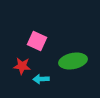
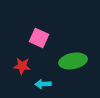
pink square: moved 2 px right, 3 px up
cyan arrow: moved 2 px right, 5 px down
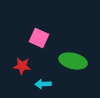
green ellipse: rotated 24 degrees clockwise
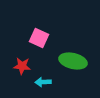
cyan arrow: moved 2 px up
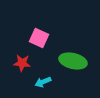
red star: moved 3 px up
cyan arrow: rotated 21 degrees counterclockwise
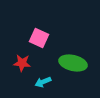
green ellipse: moved 2 px down
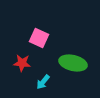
cyan arrow: rotated 28 degrees counterclockwise
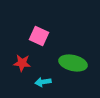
pink square: moved 2 px up
cyan arrow: rotated 42 degrees clockwise
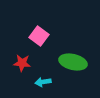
pink square: rotated 12 degrees clockwise
green ellipse: moved 1 px up
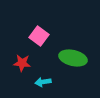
green ellipse: moved 4 px up
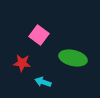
pink square: moved 1 px up
cyan arrow: rotated 28 degrees clockwise
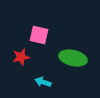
pink square: rotated 24 degrees counterclockwise
red star: moved 1 px left, 6 px up; rotated 18 degrees counterclockwise
